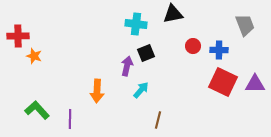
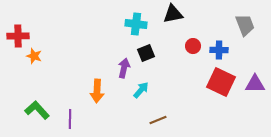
purple arrow: moved 3 px left, 2 px down
red square: moved 2 px left
brown line: rotated 54 degrees clockwise
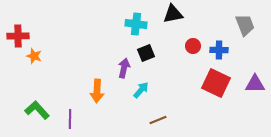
red square: moved 5 px left, 1 px down
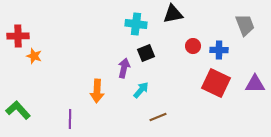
green L-shape: moved 19 px left
brown line: moved 3 px up
